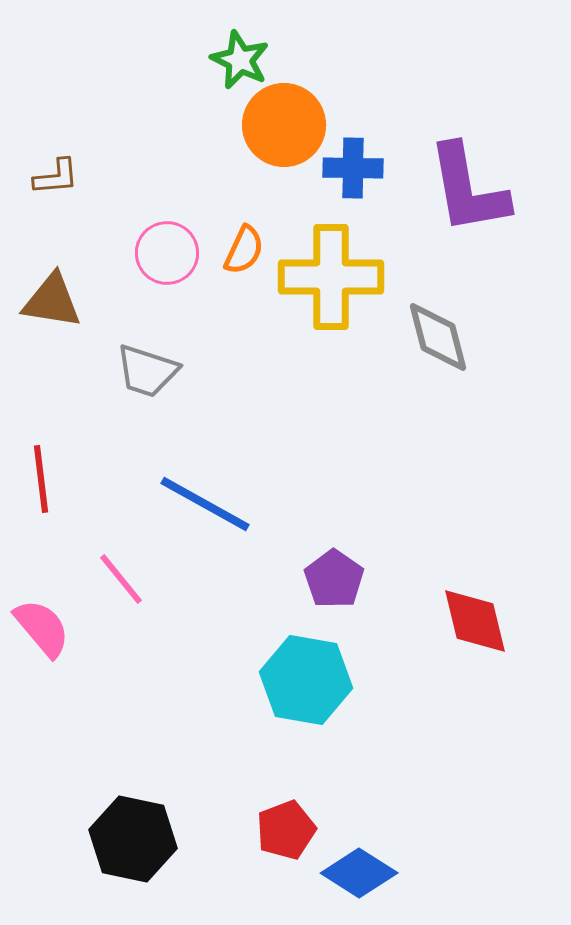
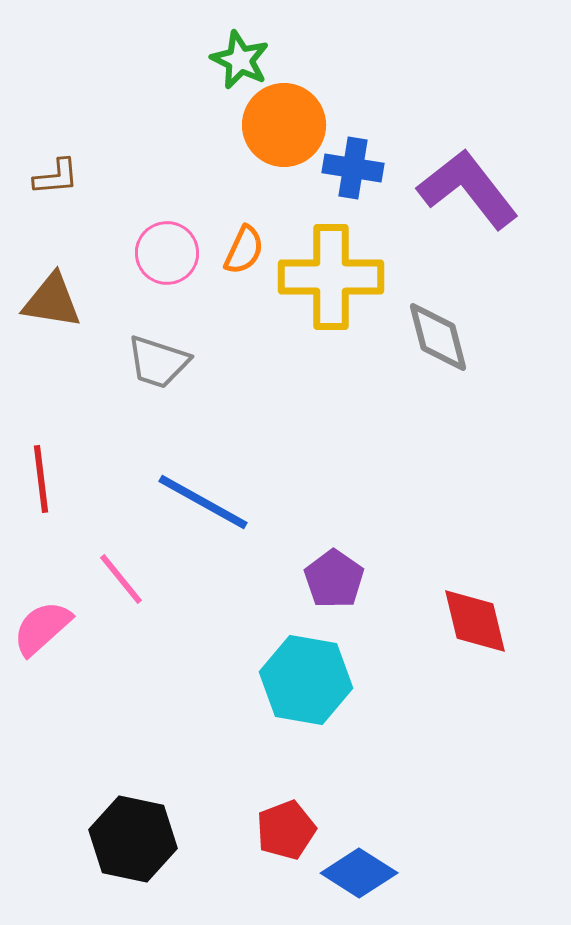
blue cross: rotated 8 degrees clockwise
purple L-shape: rotated 152 degrees clockwise
gray trapezoid: moved 11 px right, 9 px up
blue line: moved 2 px left, 2 px up
pink semicircle: rotated 92 degrees counterclockwise
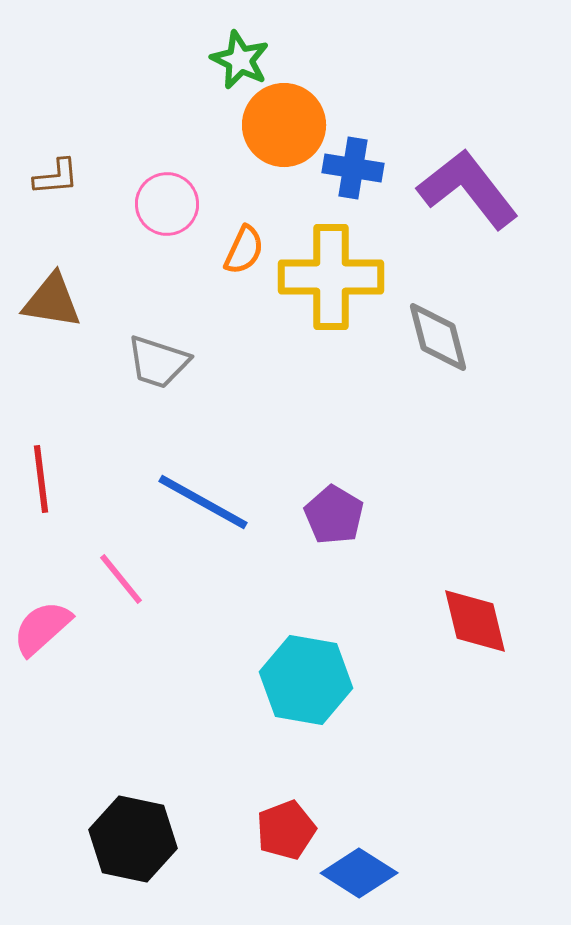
pink circle: moved 49 px up
purple pentagon: moved 64 px up; rotated 4 degrees counterclockwise
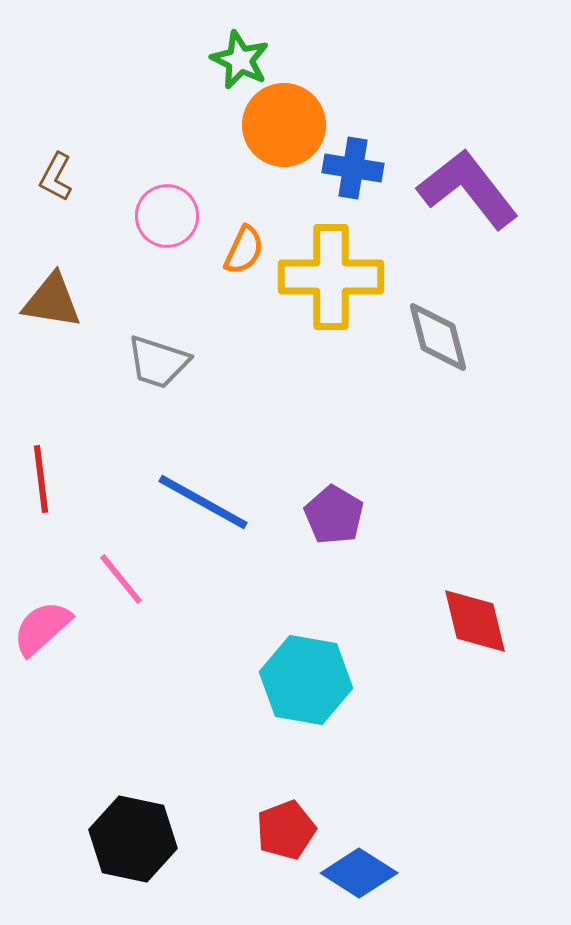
brown L-shape: rotated 123 degrees clockwise
pink circle: moved 12 px down
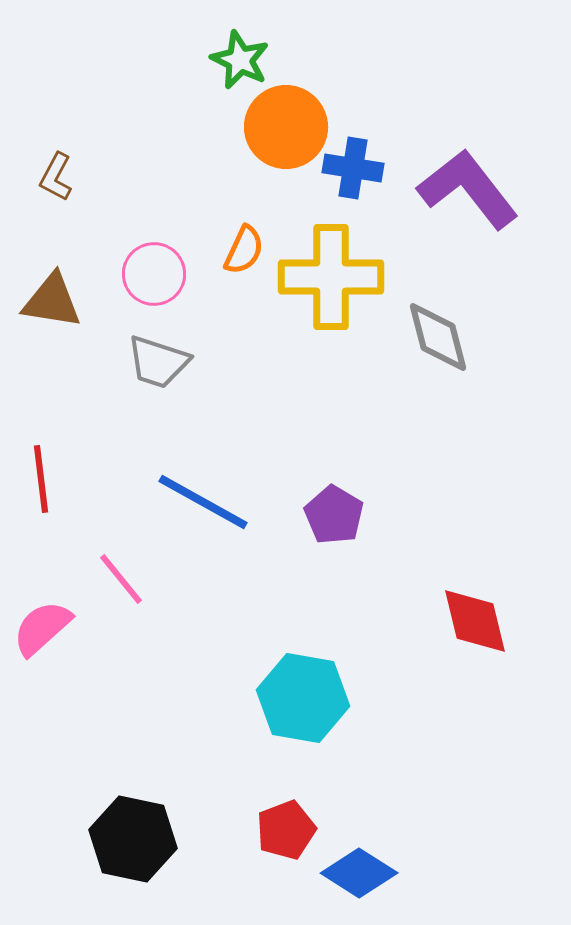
orange circle: moved 2 px right, 2 px down
pink circle: moved 13 px left, 58 px down
cyan hexagon: moved 3 px left, 18 px down
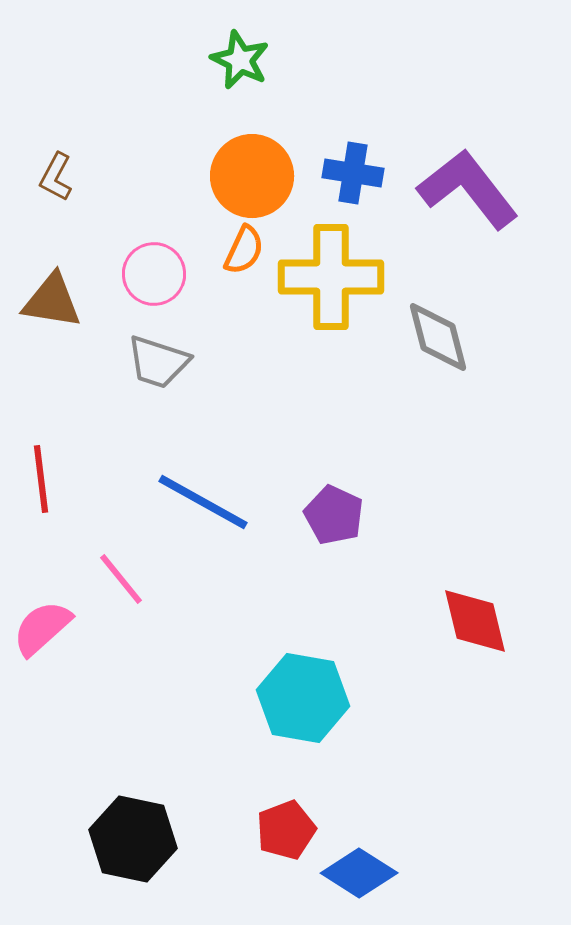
orange circle: moved 34 px left, 49 px down
blue cross: moved 5 px down
purple pentagon: rotated 6 degrees counterclockwise
